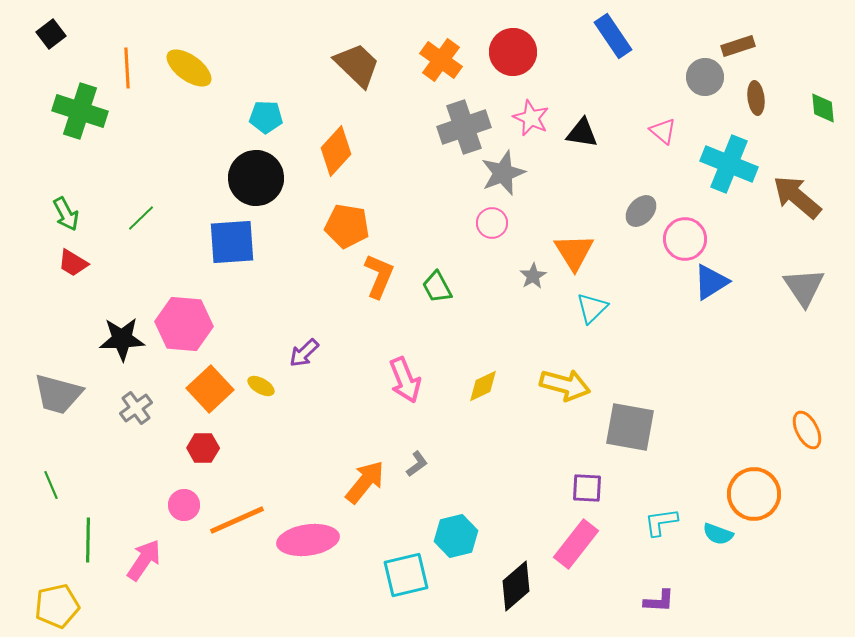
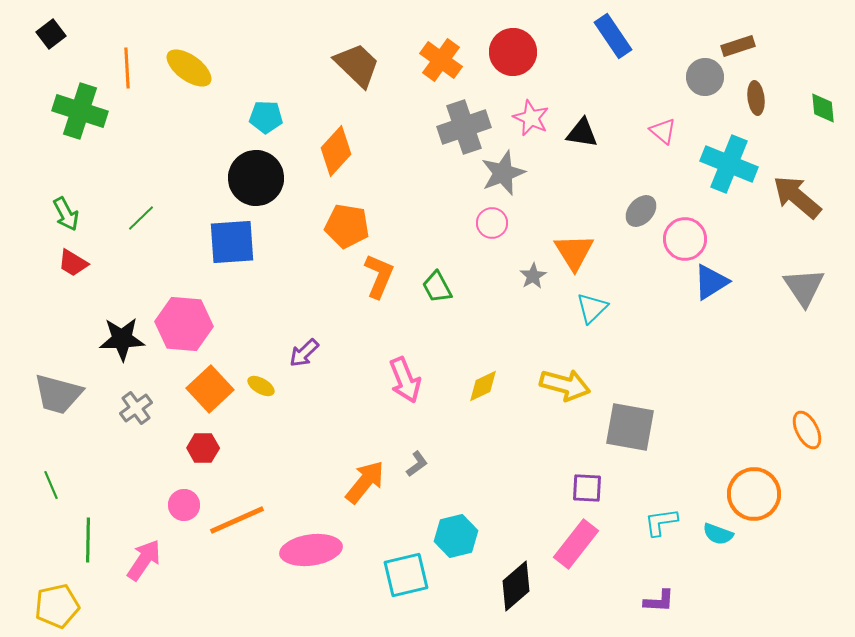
pink ellipse at (308, 540): moved 3 px right, 10 px down
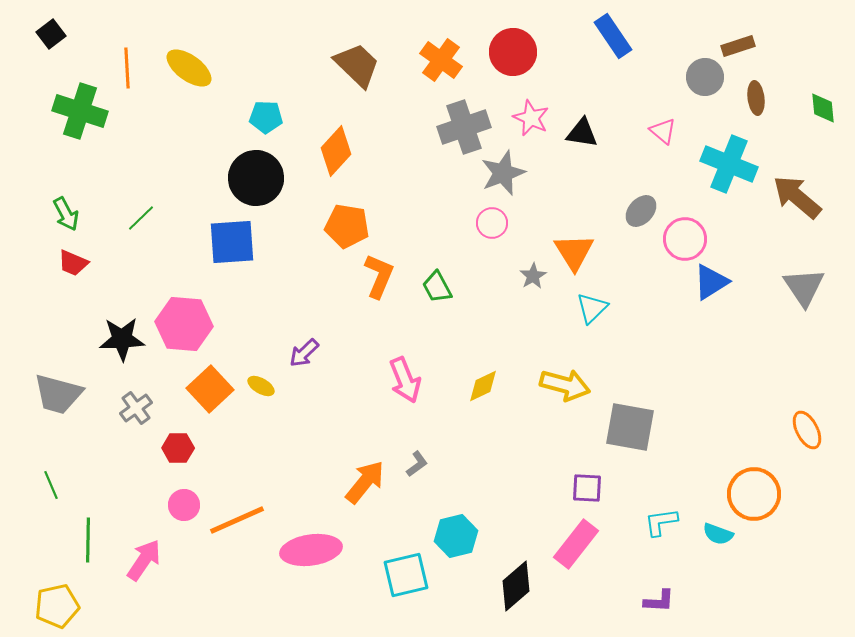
red trapezoid at (73, 263): rotated 8 degrees counterclockwise
red hexagon at (203, 448): moved 25 px left
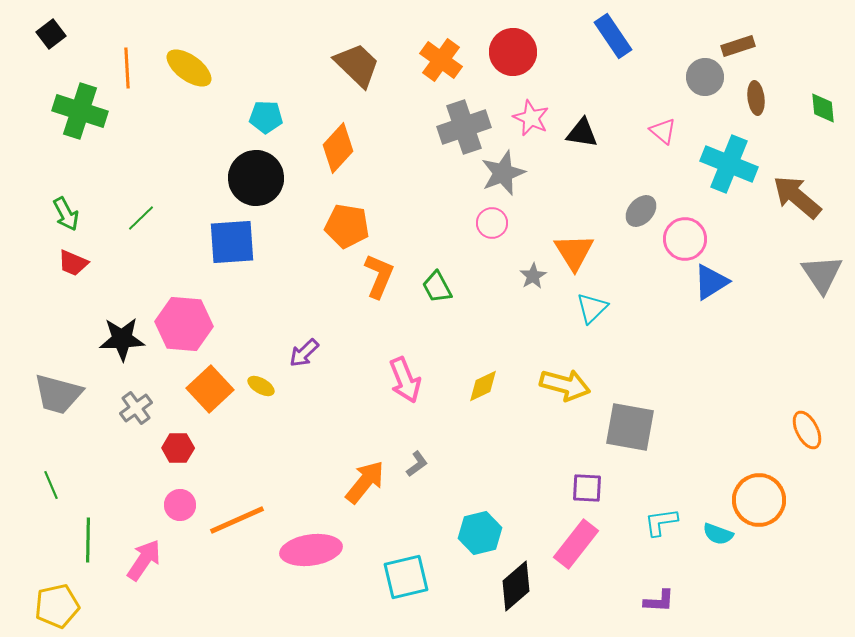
orange diamond at (336, 151): moved 2 px right, 3 px up
gray triangle at (804, 287): moved 18 px right, 13 px up
orange circle at (754, 494): moved 5 px right, 6 px down
pink circle at (184, 505): moved 4 px left
cyan hexagon at (456, 536): moved 24 px right, 3 px up
cyan square at (406, 575): moved 2 px down
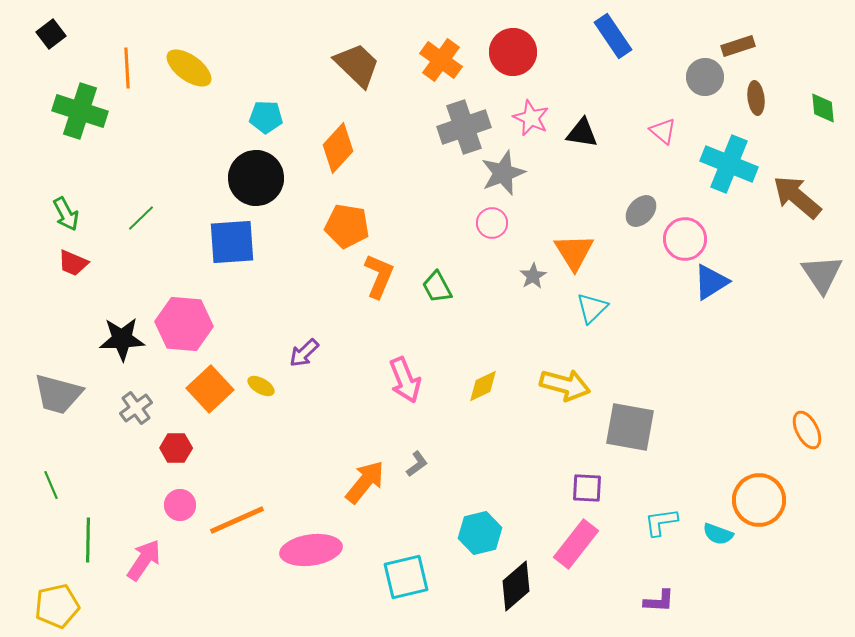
red hexagon at (178, 448): moved 2 px left
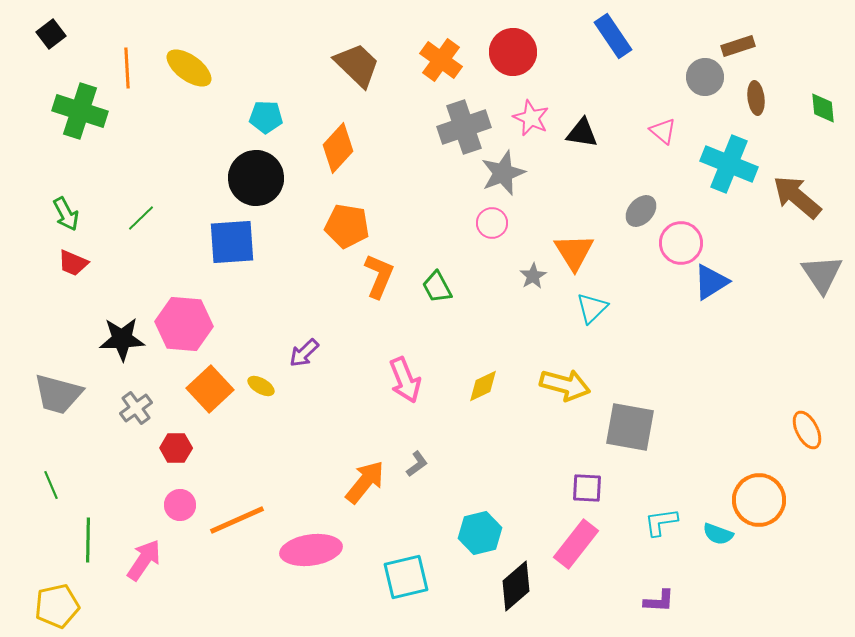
pink circle at (685, 239): moved 4 px left, 4 px down
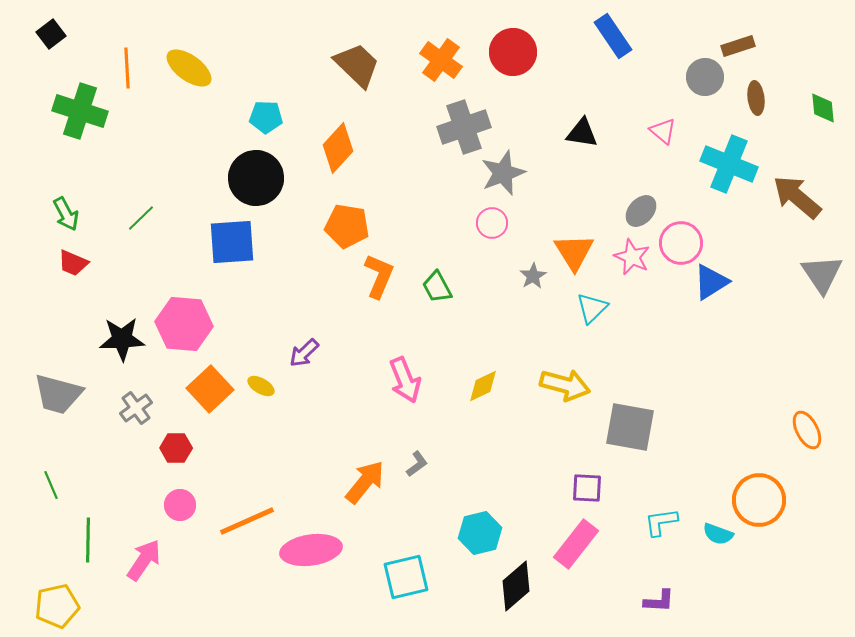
pink star at (531, 118): moved 101 px right, 139 px down
orange line at (237, 520): moved 10 px right, 1 px down
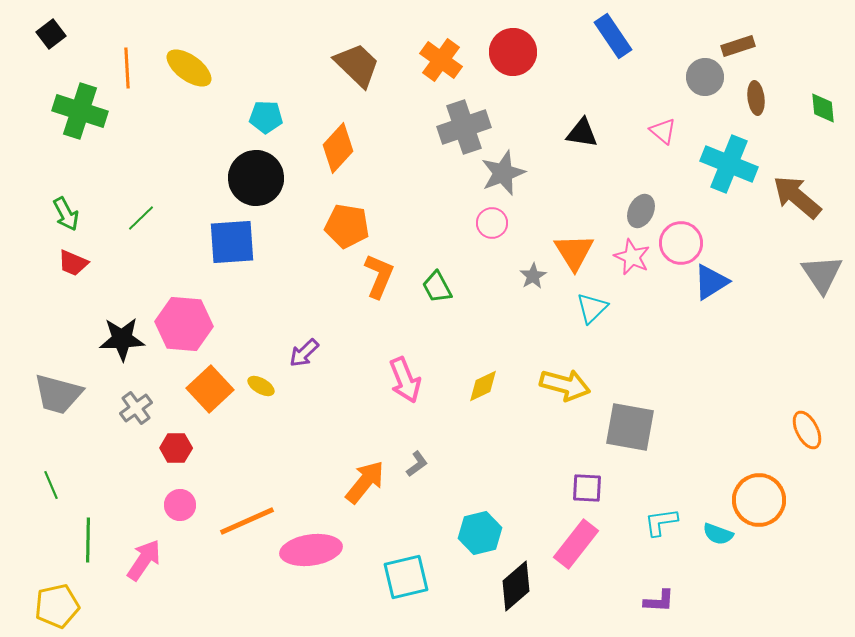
gray ellipse at (641, 211): rotated 16 degrees counterclockwise
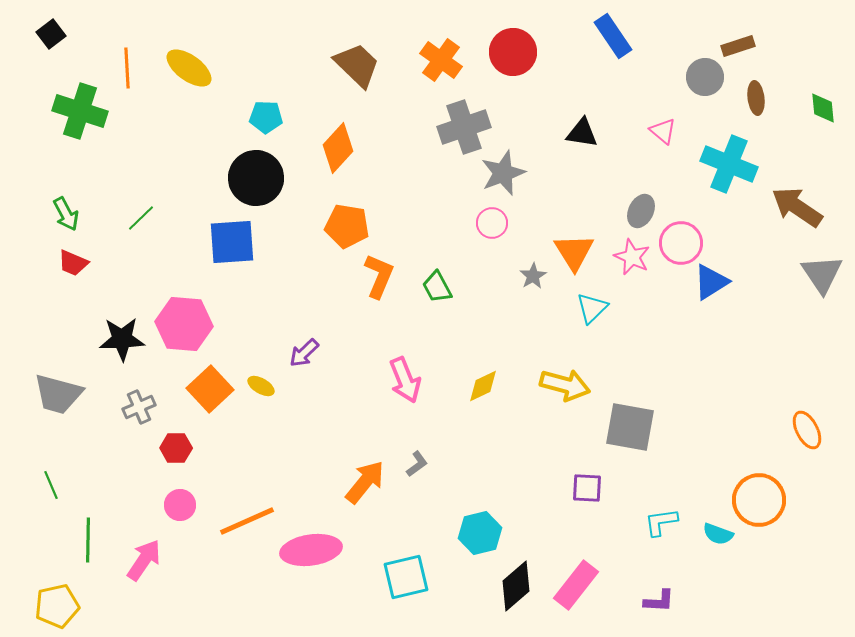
brown arrow at (797, 197): moved 10 px down; rotated 6 degrees counterclockwise
gray cross at (136, 408): moved 3 px right, 1 px up; rotated 12 degrees clockwise
pink rectangle at (576, 544): moved 41 px down
